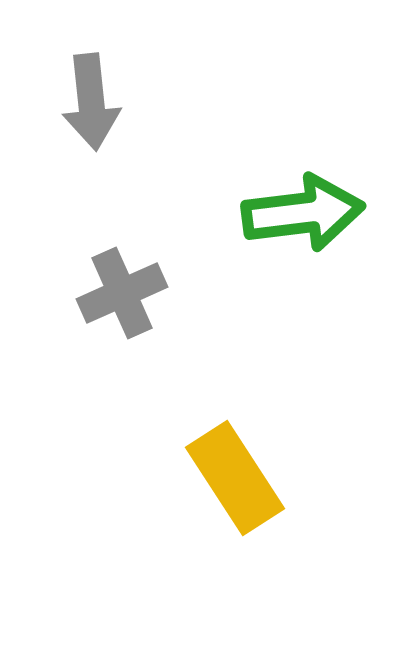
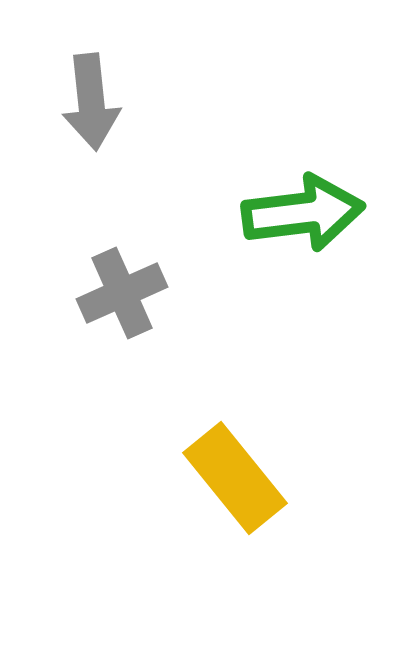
yellow rectangle: rotated 6 degrees counterclockwise
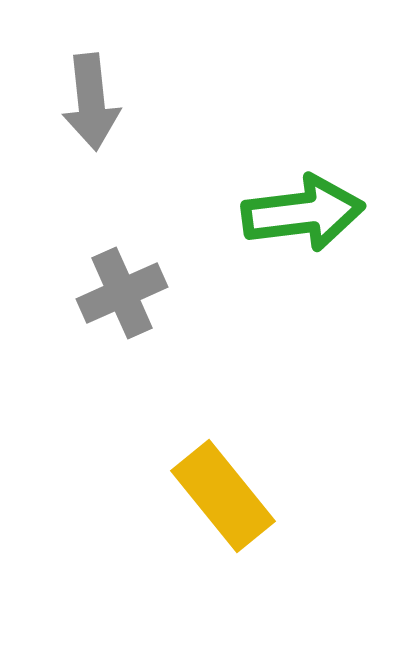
yellow rectangle: moved 12 px left, 18 px down
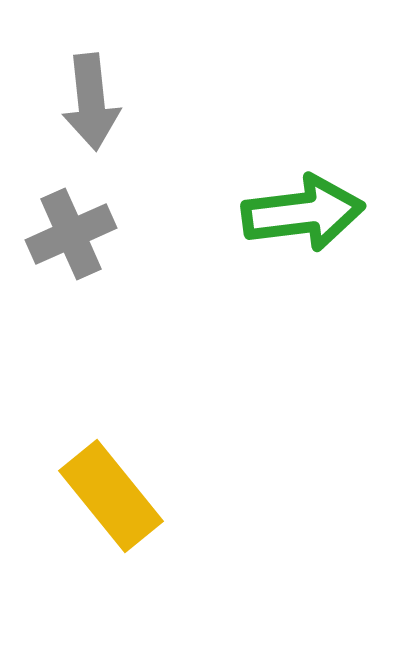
gray cross: moved 51 px left, 59 px up
yellow rectangle: moved 112 px left
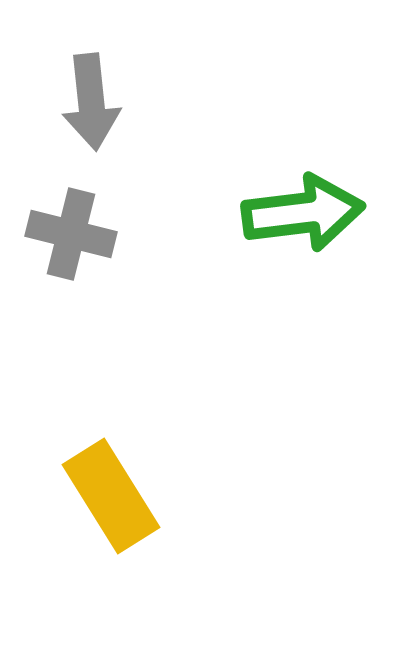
gray cross: rotated 38 degrees clockwise
yellow rectangle: rotated 7 degrees clockwise
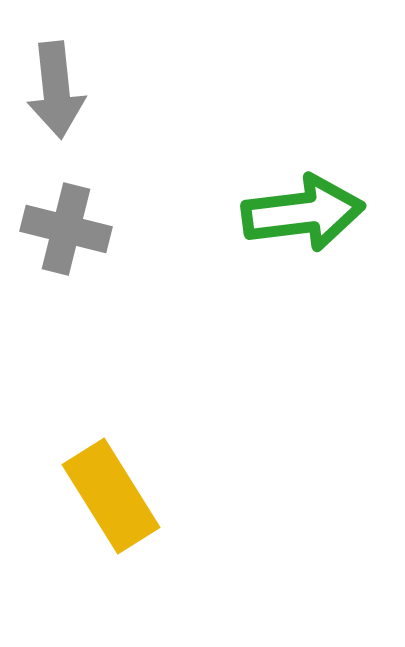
gray arrow: moved 35 px left, 12 px up
gray cross: moved 5 px left, 5 px up
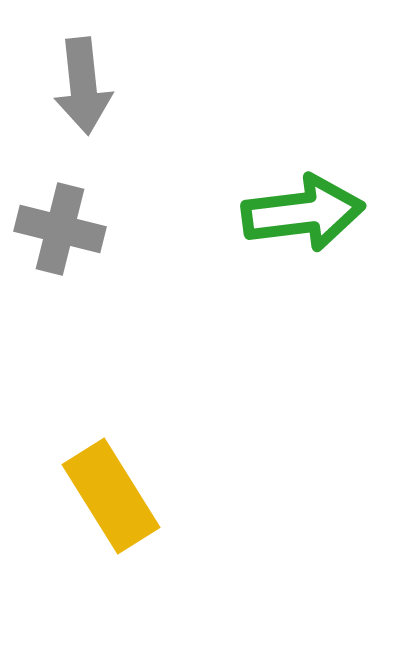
gray arrow: moved 27 px right, 4 px up
gray cross: moved 6 px left
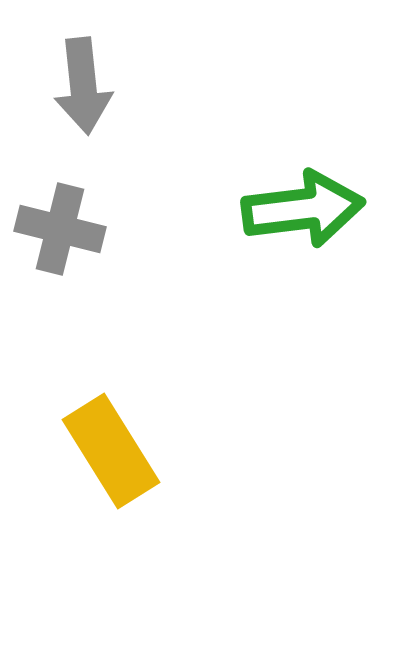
green arrow: moved 4 px up
yellow rectangle: moved 45 px up
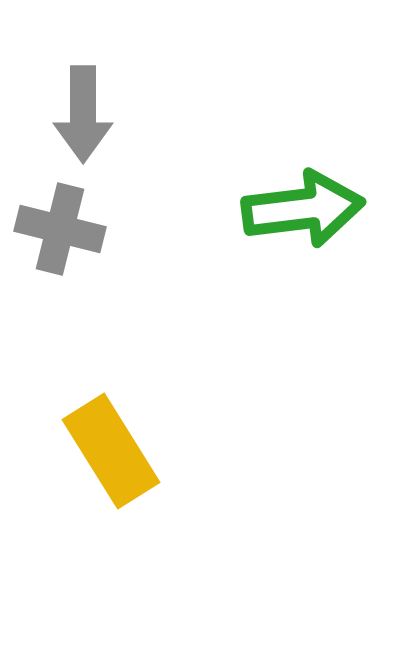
gray arrow: moved 28 px down; rotated 6 degrees clockwise
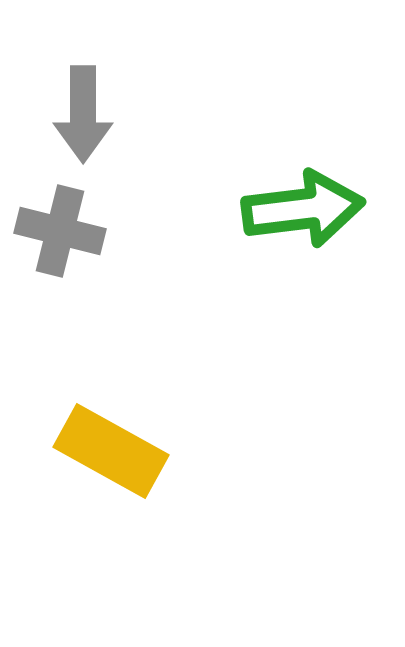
gray cross: moved 2 px down
yellow rectangle: rotated 29 degrees counterclockwise
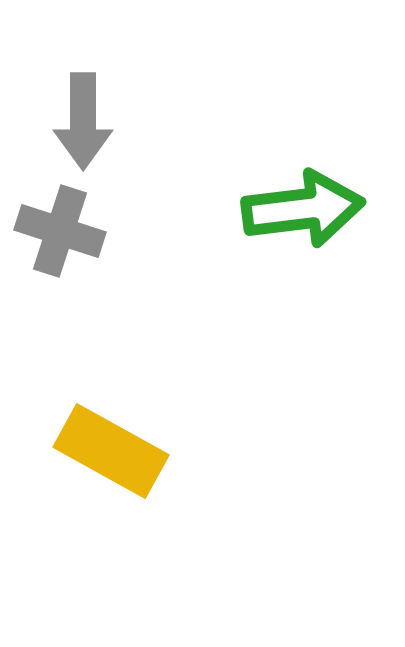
gray arrow: moved 7 px down
gray cross: rotated 4 degrees clockwise
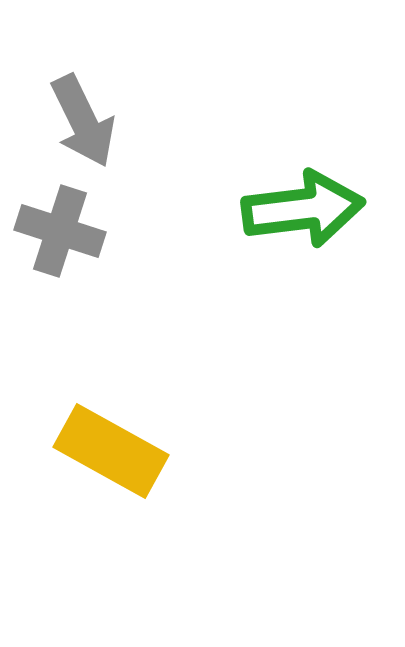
gray arrow: rotated 26 degrees counterclockwise
